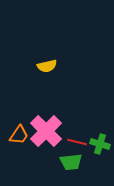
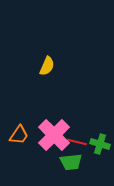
yellow semicircle: rotated 54 degrees counterclockwise
pink cross: moved 8 px right, 4 px down
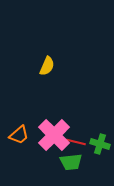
orange trapezoid: rotated 15 degrees clockwise
red line: moved 1 px left
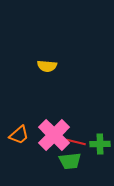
yellow semicircle: rotated 72 degrees clockwise
green cross: rotated 18 degrees counterclockwise
green trapezoid: moved 1 px left, 1 px up
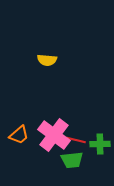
yellow semicircle: moved 6 px up
pink cross: rotated 8 degrees counterclockwise
red line: moved 2 px up
green trapezoid: moved 2 px right, 1 px up
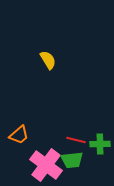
yellow semicircle: moved 1 px right; rotated 126 degrees counterclockwise
pink cross: moved 8 px left, 30 px down
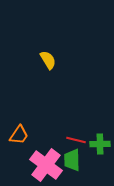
orange trapezoid: rotated 15 degrees counterclockwise
green trapezoid: rotated 95 degrees clockwise
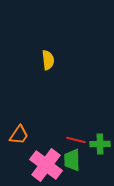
yellow semicircle: rotated 24 degrees clockwise
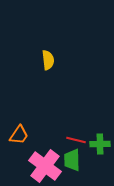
pink cross: moved 1 px left, 1 px down
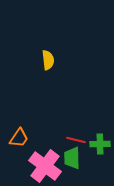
orange trapezoid: moved 3 px down
green trapezoid: moved 2 px up
